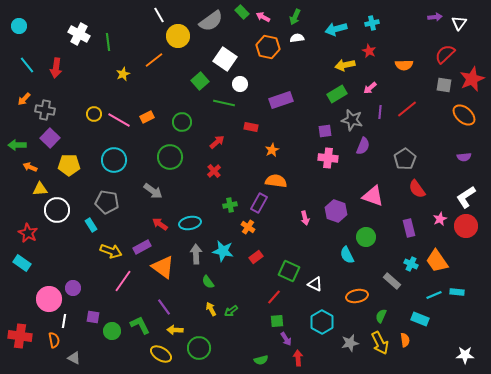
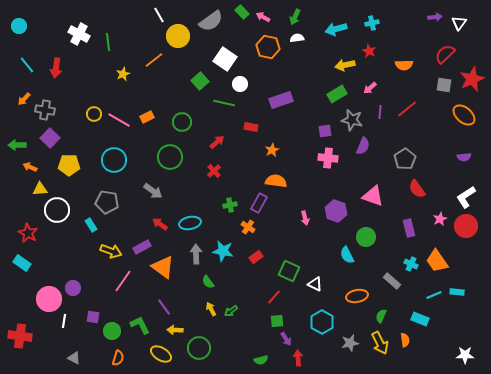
orange semicircle at (54, 340): moved 64 px right, 18 px down; rotated 28 degrees clockwise
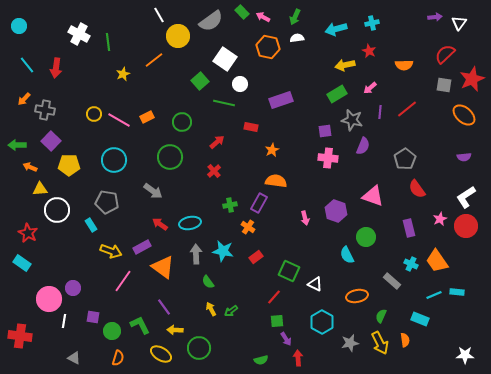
purple square at (50, 138): moved 1 px right, 3 px down
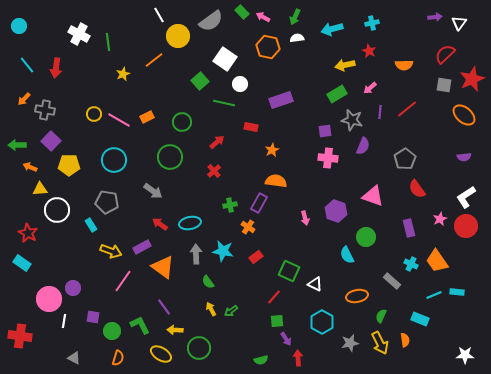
cyan arrow at (336, 29): moved 4 px left
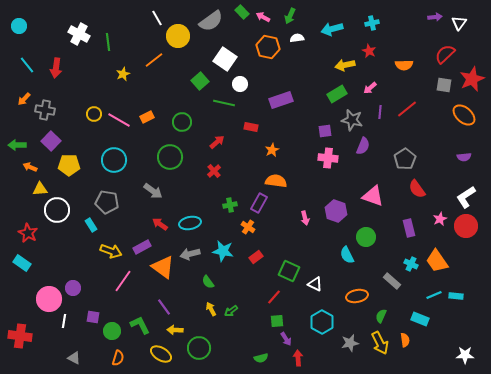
white line at (159, 15): moved 2 px left, 3 px down
green arrow at (295, 17): moved 5 px left, 1 px up
gray arrow at (196, 254): moved 6 px left; rotated 102 degrees counterclockwise
cyan rectangle at (457, 292): moved 1 px left, 4 px down
green semicircle at (261, 360): moved 2 px up
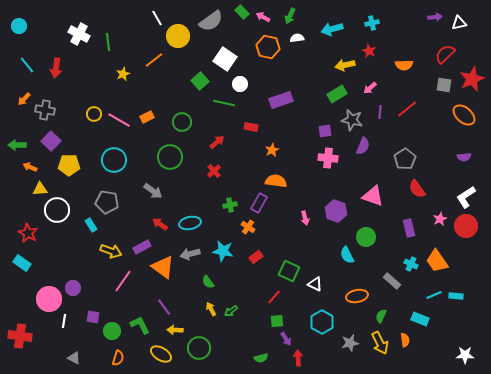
white triangle at (459, 23): rotated 42 degrees clockwise
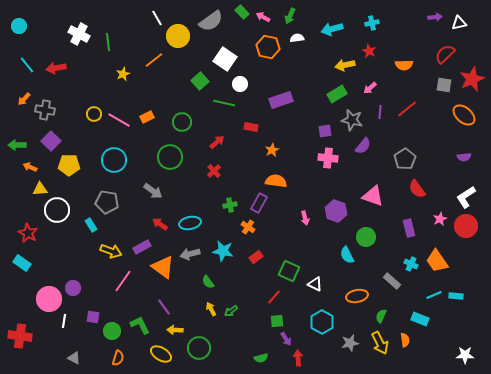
red arrow at (56, 68): rotated 72 degrees clockwise
purple semicircle at (363, 146): rotated 18 degrees clockwise
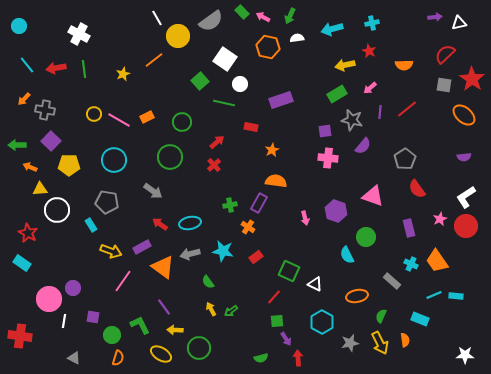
green line at (108, 42): moved 24 px left, 27 px down
red star at (472, 79): rotated 15 degrees counterclockwise
red cross at (214, 171): moved 6 px up
green circle at (112, 331): moved 4 px down
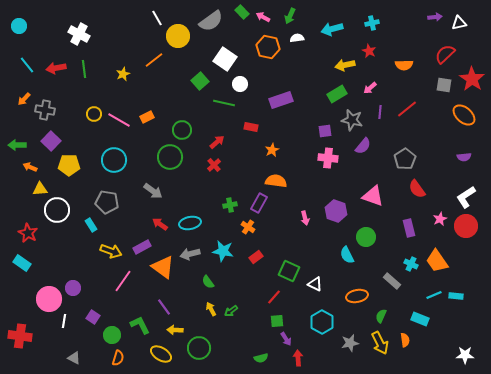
green circle at (182, 122): moved 8 px down
purple square at (93, 317): rotated 24 degrees clockwise
